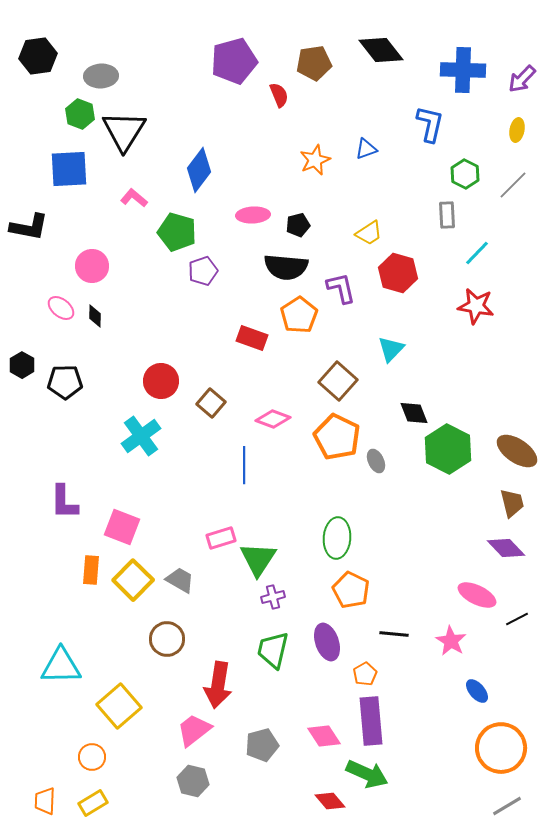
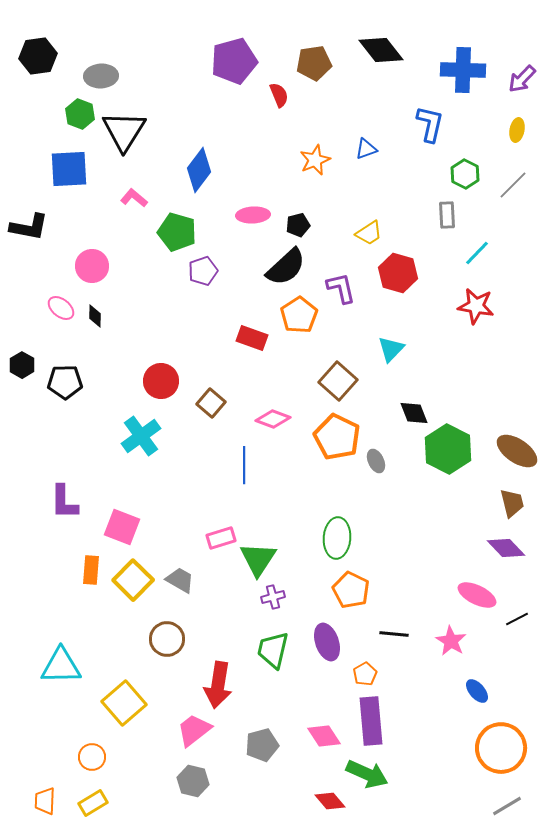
black semicircle at (286, 267): rotated 48 degrees counterclockwise
yellow square at (119, 706): moved 5 px right, 3 px up
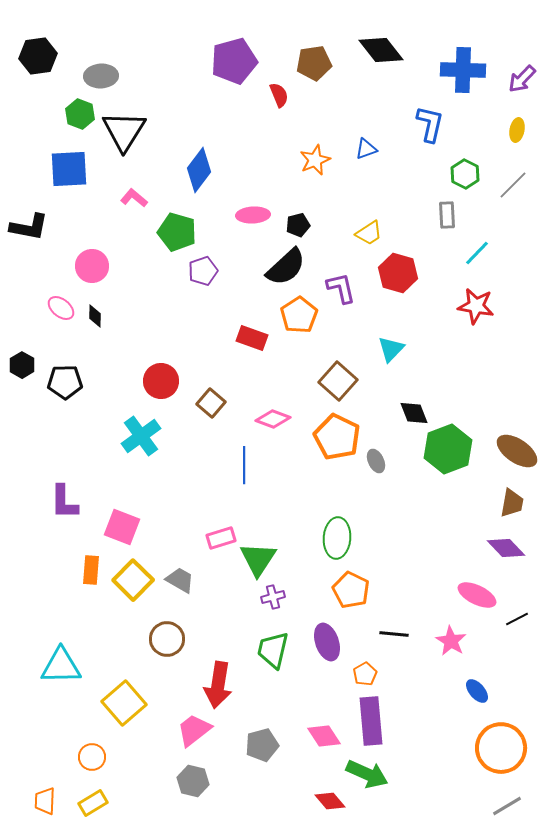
green hexagon at (448, 449): rotated 12 degrees clockwise
brown trapezoid at (512, 503): rotated 24 degrees clockwise
